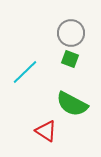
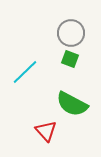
red triangle: rotated 15 degrees clockwise
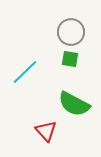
gray circle: moved 1 px up
green square: rotated 12 degrees counterclockwise
green semicircle: moved 2 px right
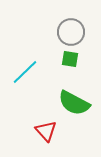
green semicircle: moved 1 px up
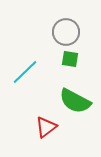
gray circle: moved 5 px left
green semicircle: moved 1 px right, 2 px up
red triangle: moved 4 px up; rotated 35 degrees clockwise
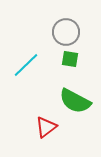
cyan line: moved 1 px right, 7 px up
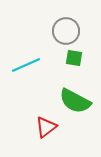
gray circle: moved 1 px up
green square: moved 4 px right, 1 px up
cyan line: rotated 20 degrees clockwise
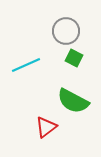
green square: rotated 18 degrees clockwise
green semicircle: moved 2 px left
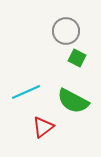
green square: moved 3 px right
cyan line: moved 27 px down
red triangle: moved 3 px left
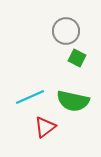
cyan line: moved 4 px right, 5 px down
green semicircle: rotated 16 degrees counterclockwise
red triangle: moved 2 px right
